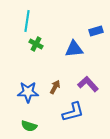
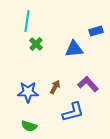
green cross: rotated 16 degrees clockwise
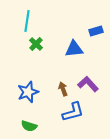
brown arrow: moved 8 px right, 2 px down; rotated 48 degrees counterclockwise
blue star: rotated 20 degrees counterclockwise
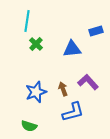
blue triangle: moved 2 px left
purple L-shape: moved 2 px up
blue star: moved 8 px right
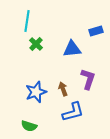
purple L-shape: moved 3 px up; rotated 60 degrees clockwise
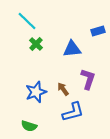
cyan line: rotated 55 degrees counterclockwise
blue rectangle: moved 2 px right
brown arrow: rotated 16 degrees counterclockwise
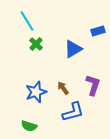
cyan line: rotated 15 degrees clockwise
blue triangle: moved 1 px right; rotated 24 degrees counterclockwise
purple L-shape: moved 5 px right, 6 px down
brown arrow: moved 1 px up
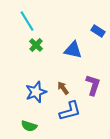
blue rectangle: rotated 48 degrees clockwise
green cross: moved 1 px down
blue triangle: moved 1 px down; rotated 42 degrees clockwise
blue L-shape: moved 3 px left, 1 px up
